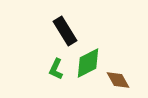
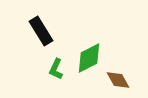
black rectangle: moved 24 px left
green diamond: moved 1 px right, 5 px up
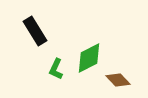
black rectangle: moved 6 px left
brown diamond: rotated 15 degrees counterclockwise
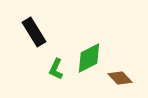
black rectangle: moved 1 px left, 1 px down
brown diamond: moved 2 px right, 2 px up
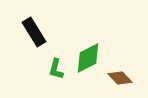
green diamond: moved 1 px left
green L-shape: rotated 10 degrees counterclockwise
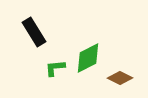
green L-shape: moved 1 px left, 1 px up; rotated 70 degrees clockwise
brown diamond: rotated 20 degrees counterclockwise
